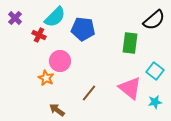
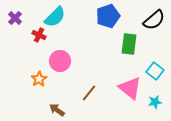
blue pentagon: moved 25 px right, 13 px up; rotated 25 degrees counterclockwise
green rectangle: moved 1 px left, 1 px down
orange star: moved 7 px left, 1 px down; rotated 14 degrees clockwise
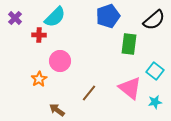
red cross: rotated 24 degrees counterclockwise
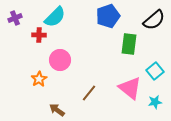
purple cross: rotated 24 degrees clockwise
pink circle: moved 1 px up
cyan square: rotated 12 degrees clockwise
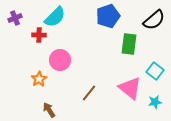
cyan square: rotated 12 degrees counterclockwise
brown arrow: moved 8 px left; rotated 21 degrees clockwise
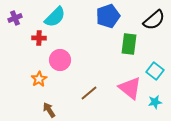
red cross: moved 3 px down
brown line: rotated 12 degrees clockwise
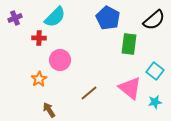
blue pentagon: moved 2 px down; rotated 25 degrees counterclockwise
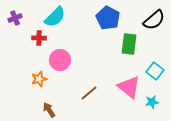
orange star: rotated 14 degrees clockwise
pink triangle: moved 1 px left, 1 px up
cyan star: moved 3 px left
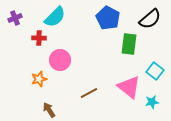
black semicircle: moved 4 px left, 1 px up
brown line: rotated 12 degrees clockwise
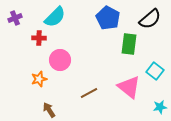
cyan star: moved 8 px right, 5 px down
